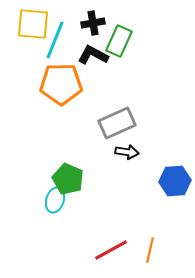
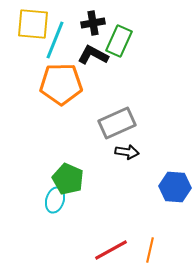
blue hexagon: moved 6 px down; rotated 8 degrees clockwise
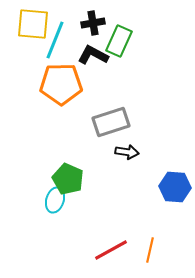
gray rectangle: moved 6 px left, 1 px up; rotated 6 degrees clockwise
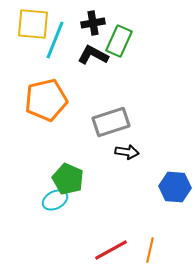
orange pentagon: moved 15 px left, 16 px down; rotated 12 degrees counterclockwise
cyan ellipse: rotated 45 degrees clockwise
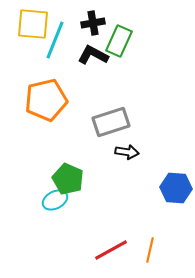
blue hexagon: moved 1 px right, 1 px down
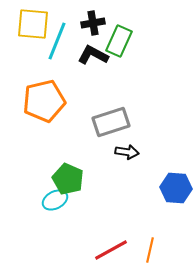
cyan line: moved 2 px right, 1 px down
orange pentagon: moved 2 px left, 1 px down
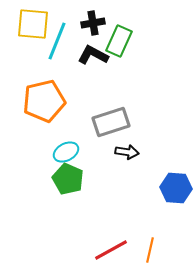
cyan ellipse: moved 11 px right, 48 px up
